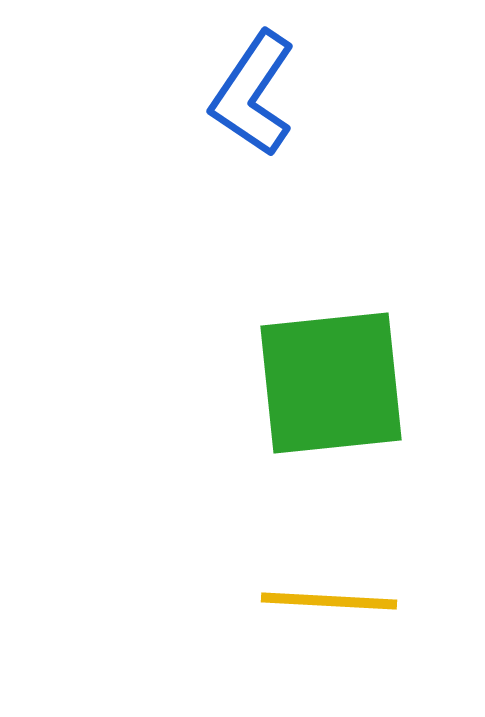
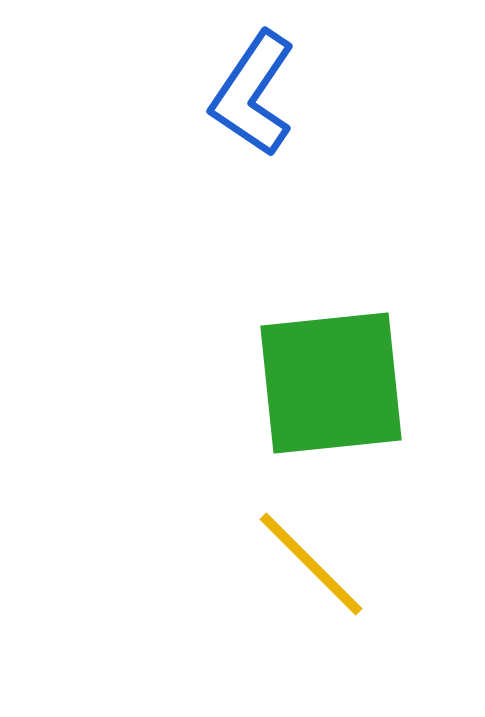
yellow line: moved 18 px left, 37 px up; rotated 42 degrees clockwise
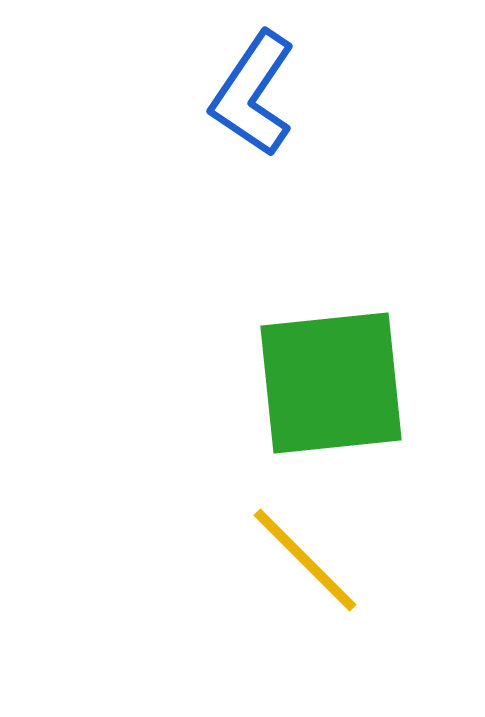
yellow line: moved 6 px left, 4 px up
